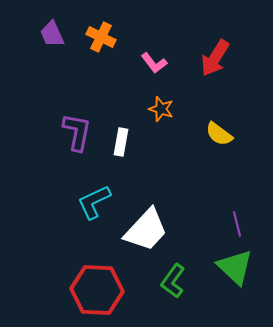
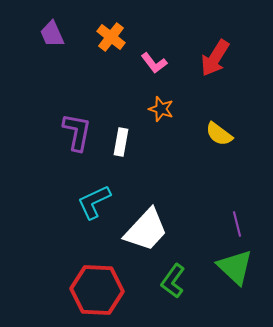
orange cross: moved 10 px right; rotated 12 degrees clockwise
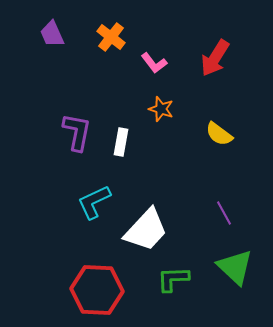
purple line: moved 13 px left, 11 px up; rotated 15 degrees counterclockwise
green L-shape: moved 2 px up; rotated 52 degrees clockwise
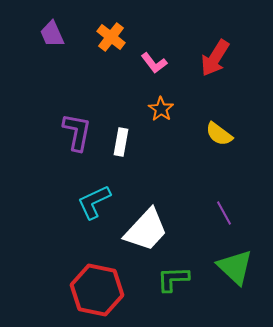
orange star: rotated 15 degrees clockwise
red hexagon: rotated 9 degrees clockwise
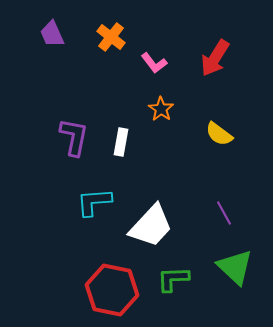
purple L-shape: moved 3 px left, 5 px down
cyan L-shape: rotated 21 degrees clockwise
white trapezoid: moved 5 px right, 4 px up
red hexagon: moved 15 px right
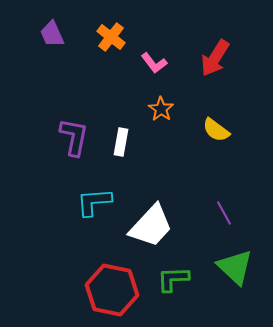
yellow semicircle: moved 3 px left, 4 px up
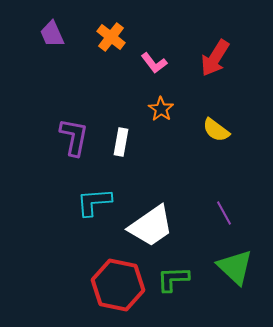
white trapezoid: rotated 12 degrees clockwise
red hexagon: moved 6 px right, 5 px up
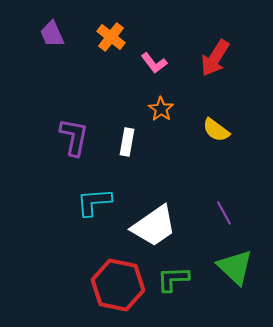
white rectangle: moved 6 px right
white trapezoid: moved 3 px right
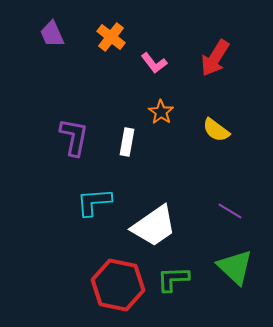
orange star: moved 3 px down
purple line: moved 6 px right, 2 px up; rotated 30 degrees counterclockwise
